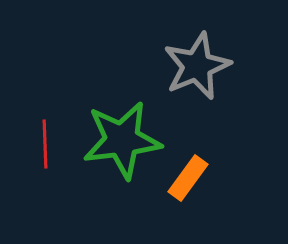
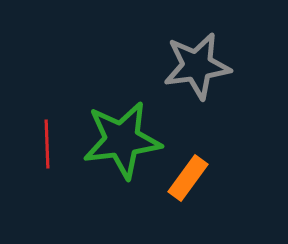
gray star: rotated 14 degrees clockwise
red line: moved 2 px right
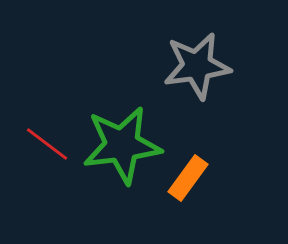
green star: moved 5 px down
red line: rotated 51 degrees counterclockwise
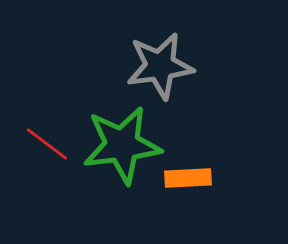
gray star: moved 37 px left
orange rectangle: rotated 51 degrees clockwise
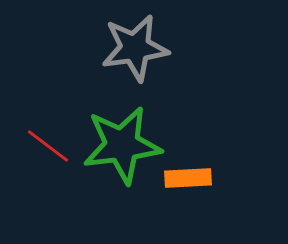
gray star: moved 25 px left, 18 px up
red line: moved 1 px right, 2 px down
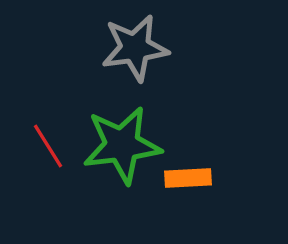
red line: rotated 21 degrees clockwise
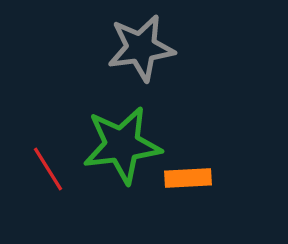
gray star: moved 6 px right
red line: moved 23 px down
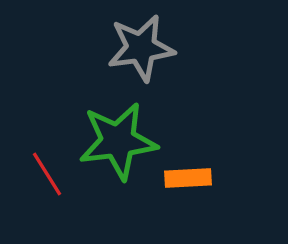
green star: moved 4 px left, 4 px up
red line: moved 1 px left, 5 px down
